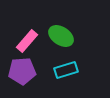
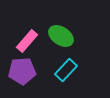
cyan rectangle: rotated 30 degrees counterclockwise
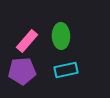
green ellipse: rotated 55 degrees clockwise
cyan rectangle: rotated 35 degrees clockwise
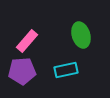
green ellipse: moved 20 px right, 1 px up; rotated 15 degrees counterclockwise
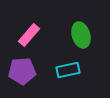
pink rectangle: moved 2 px right, 6 px up
cyan rectangle: moved 2 px right
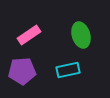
pink rectangle: rotated 15 degrees clockwise
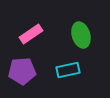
pink rectangle: moved 2 px right, 1 px up
